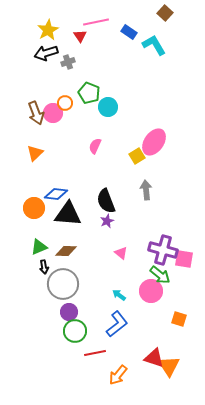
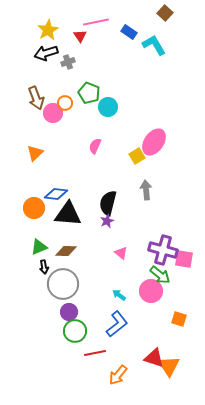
brown arrow at (36, 113): moved 15 px up
black semicircle at (106, 201): moved 2 px right, 2 px down; rotated 35 degrees clockwise
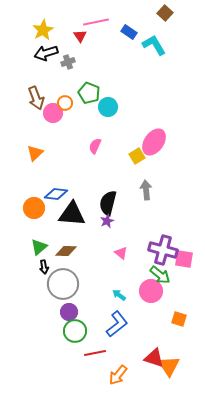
yellow star at (48, 30): moved 5 px left
black triangle at (68, 214): moved 4 px right
green triangle at (39, 247): rotated 18 degrees counterclockwise
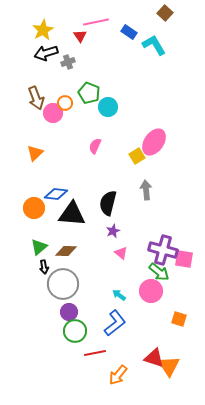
purple star at (107, 221): moved 6 px right, 10 px down
green arrow at (160, 275): moved 1 px left, 3 px up
blue L-shape at (117, 324): moved 2 px left, 1 px up
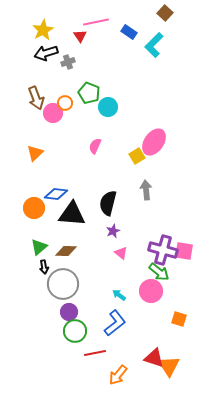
cyan L-shape at (154, 45): rotated 105 degrees counterclockwise
pink square at (184, 259): moved 8 px up
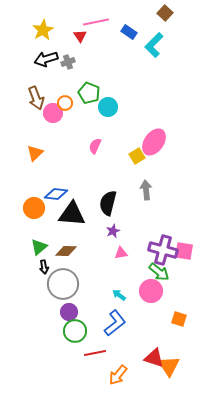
black arrow at (46, 53): moved 6 px down
pink triangle at (121, 253): rotated 48 degrees counterclockwise
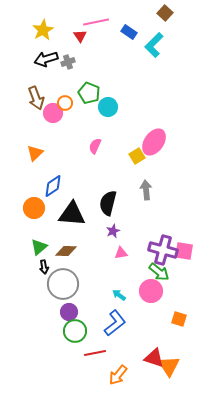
blue diamond at (56, 194): moved 3 px left, 8 px up; rotated 40 degrees counterclockwise
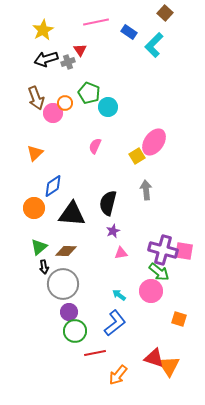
red triangle at (80, 36): moved 14 px down
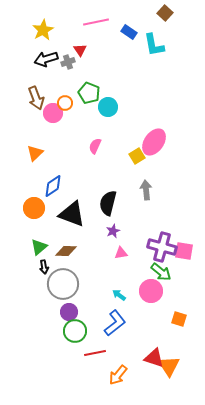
cyan L-shape at (154, 45): rotated 55 degrees counterclockwise
black triangle at (72, 214): rotated 16 degrees clockwise
purple cross at (163, 250): moved 1 px left, 3 px up
green arrow at (159, 272): moved 2 px right
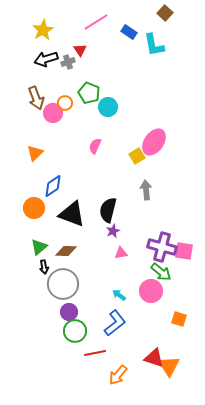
pink line at (96, 22): rotated 20 degrees counterclockwise
black semicircle at (108, 203): moved 7 px down
